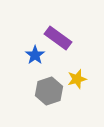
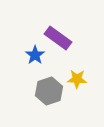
yellow star: rotated 18 degrees clockwise
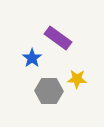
blue star: moved 3 px left, 3 px down
gray hexagon: rotated 20 degrees clockwise
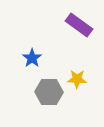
purple rectangle: moved 21 px right, 13 px up
gray hexagon: moved 1 px down
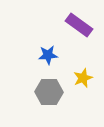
blue star: moved 16 px right, 3 px up; rotated 30 degrees clockwise
yellow star: moved 6 px right, 1 px up; rotated 24 degrees counterclockwise
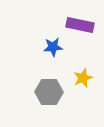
purple rectangle: moved 1 px right; rotated 24 degrees counterclockwise
blue star: moved 5 px right, 8 px up
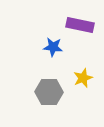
blue star: rotated 12 degrees clockwise
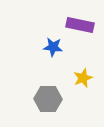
gray hexagon: moved 1 px left, 7 px down
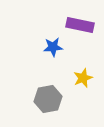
blue star: rotated 12 degrees counterclockwise
gray hexagon: rotated 12 degrees counterclockwise
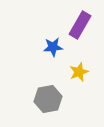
purple rectangle: rotated 72 degrees counterclockwise
yellow star: moved 4 px left, 6 px up
